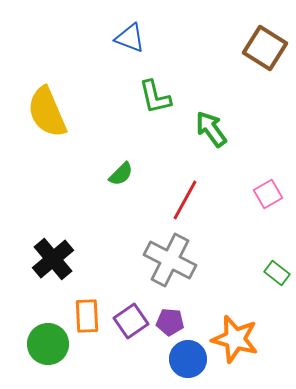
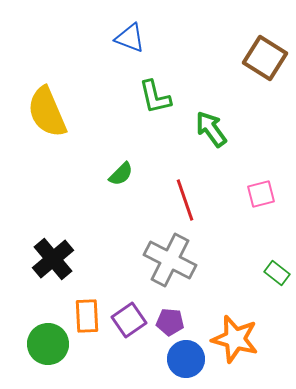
brown square: moved 10 px down
pink square: moved 7 px left; rotated 16 degrees clockwise
red line: rotated 48 degrees counterclockwise
purple square: moved 2 px left, 1 px up
blue circle: moved 2 px left
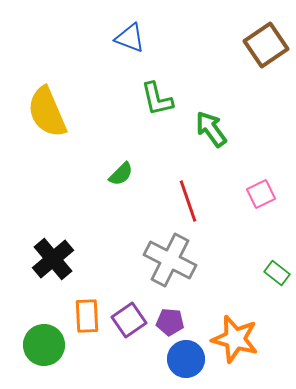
brown square: moved 1 px right, 13 px up; rotated 24 degrees clockwise
green L-shape: moved 2 px right, 2 px down
pink square: rotated 12 degrees counterclockwise
red line: moved 3 px right, 1 px down
green circle: moved 4 px left, 1 px down
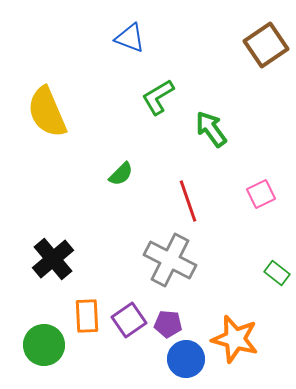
green L-shape: moved 1 px right, 2 px up; rotated 72 degrees clockwise
purple pentagon: moved 2 px left, 2 px down
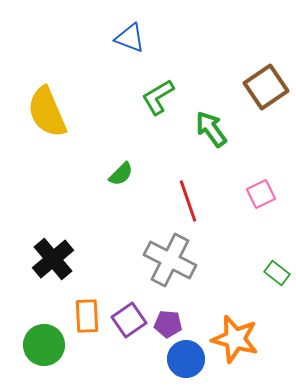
brown square: moved 42 px down
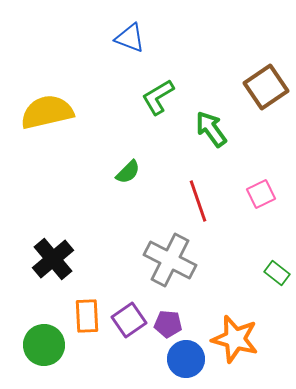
yellow semicircle: rotated 100 degrees clockwise
green semicircle: moved 7 px right, 2 px up
red line: moved 10 px right
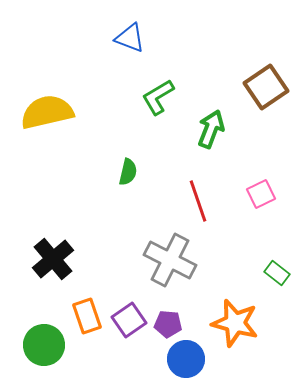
green arrow: rotated 57 degrees clockwise
green semicircle: rotated 32 degrees counterclockwise
orange rectangle: rotated 16 degrees counterclockwise
orange star: moved 16 px up
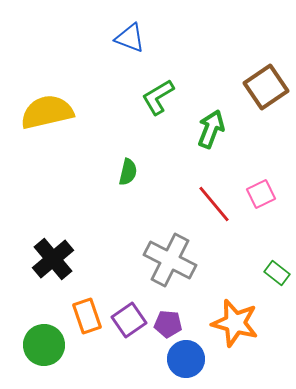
red line: moved 16 px right, 3 px down; rotated 21 degrees counterclockwise
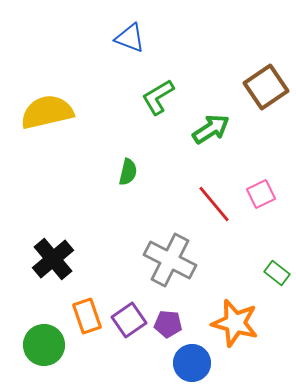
green arrow: rotated 36 degrees clockwise
blue circle: moved 6 px right, 4 px down
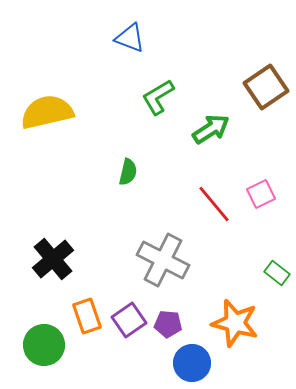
gray cross: moved 7 px left
